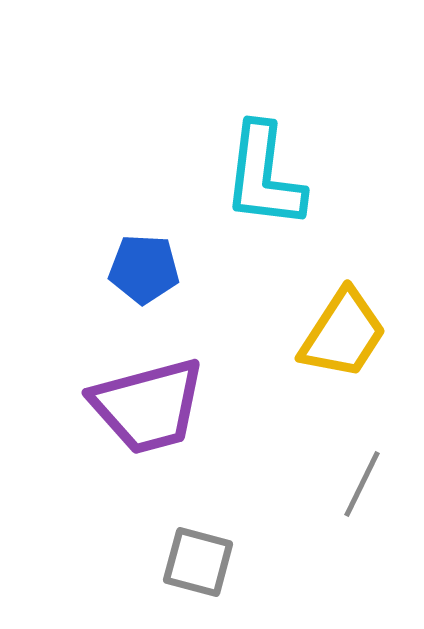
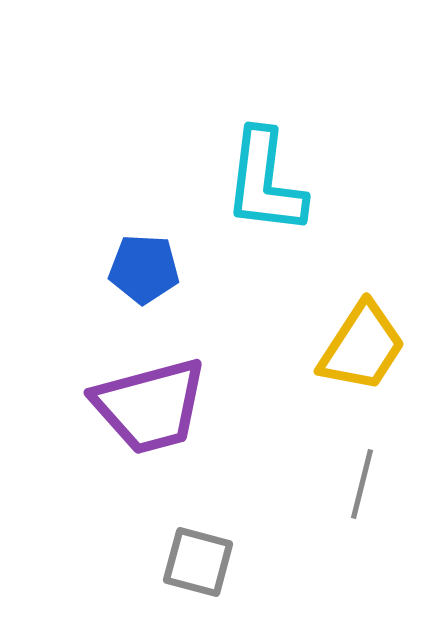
cyan L-shape: moved 1 px right, 6 px down
yellow trapezoid: moved 19 px right, 13 px down
purple trapezoid: moved 2 px right
gray line: rotated 12 degrees counterclockwise
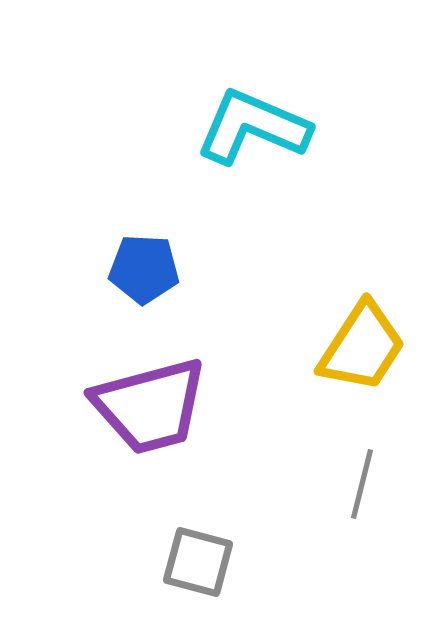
cyan L-shape: moved 12 px left, 55 px up; rotated 106 degrees clockwise
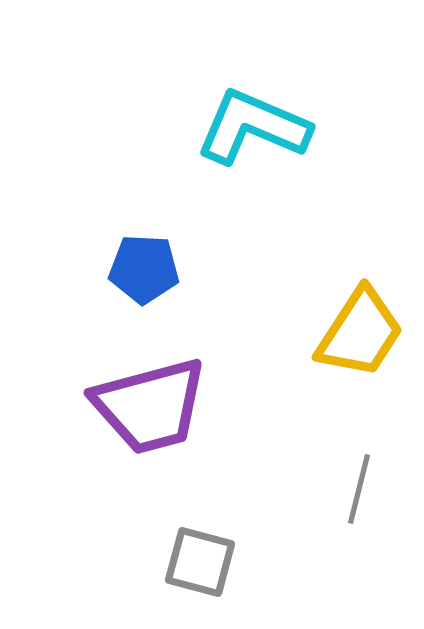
yellow trapezoid: moved 2 px left, 14 px up
gray line: moved 3 px left, 5 px down
gray square: moved 2 px right
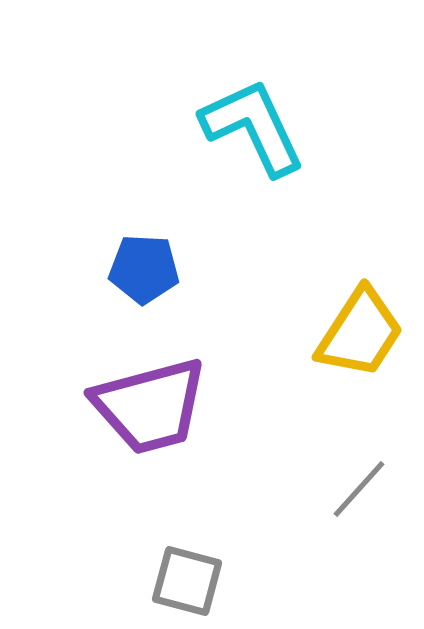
cyan L-shape: rotated 42 degrees clockwise
gray line: rotated 28 degrees clockwise
gray square: moved 13 px left, 19 px down
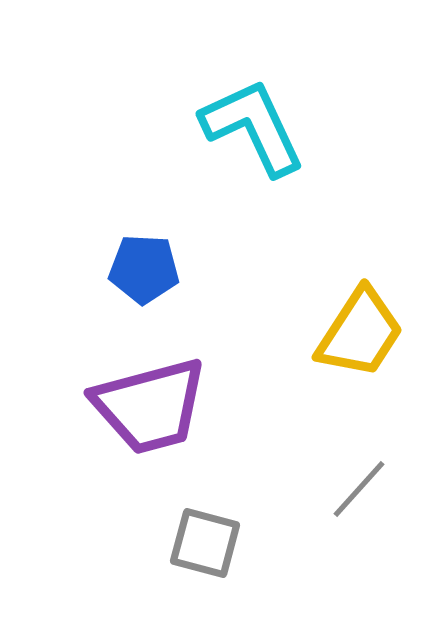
gray square: moved 18 px right, 38 px up
